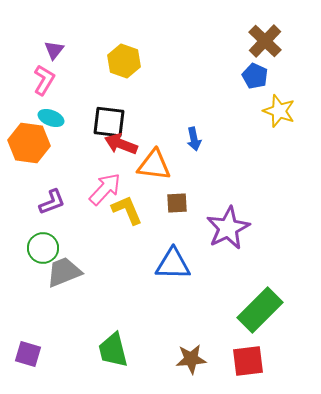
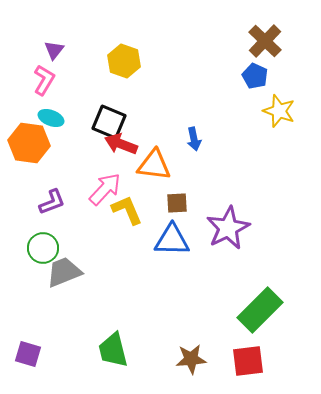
black square: rotated 16 degrees clockwise
blue triangle: moved 1 px left, 24 px up
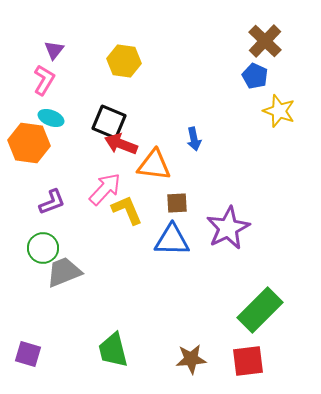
yellow hexagon: rotated 12 degrees counterclockwise
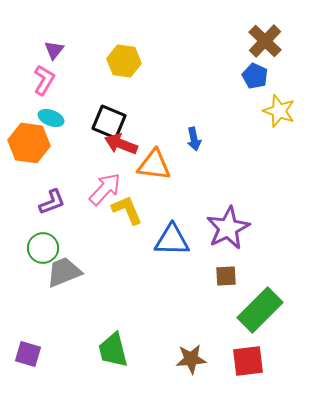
brown square: moved 49 px right, 73 px down
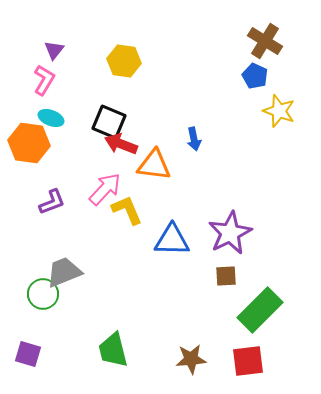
brown cross: rotated 12 degrees counterclockwise
purple star: moved 2 px right, 5 px down
green circle: moved 46 px down
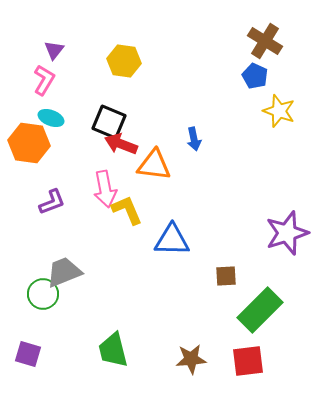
pink arrow: rotated 126 degrees clockwise
purple star: moved 57 px right; rotated 9 degrees clockwise
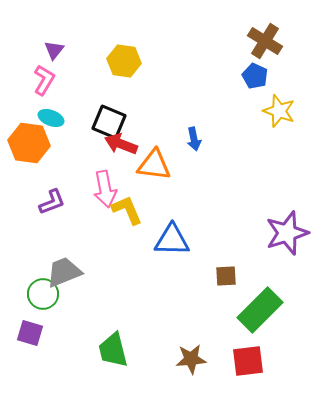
purple square: moved 2 px right, 21 px up
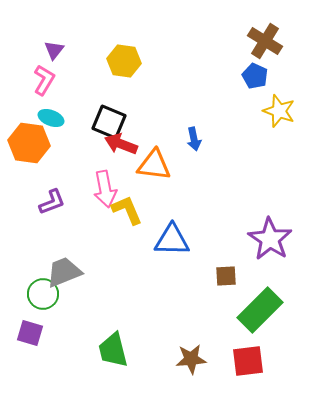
purple star: moved 17 px left, 6 px down; rotated 21 degrees counterclockwise
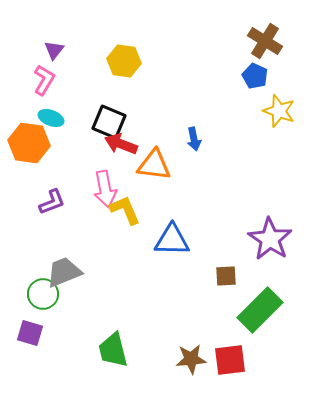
yellow L-shape: moved 2 px left
red square: moved 18 px left, 1 px up
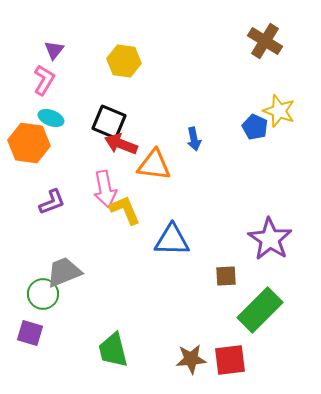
blue pentagon: moved 51 px down
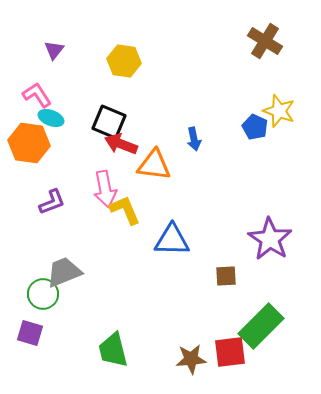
pink L-shape: moved 7 px left, 15 px down; rotated 64 degrees counterclockwise
green rectangle: moved 1 px right, 16 px down
red square: moved 8 px up
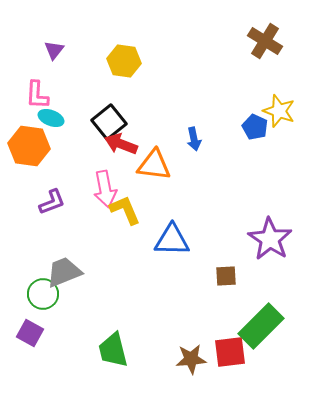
pink L-shape: rotated 144 degrees counterclockwise
black square: rotated 28 degrees clockwise
orange hexagon: moved 3 px down
purple square: rotated 12 degrees clockwise
